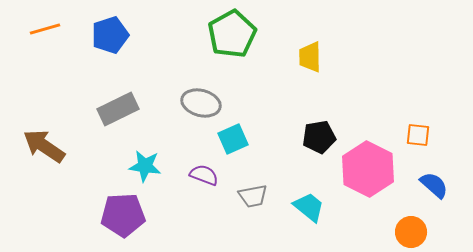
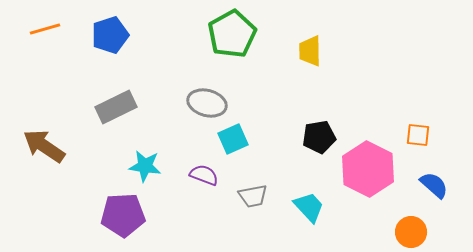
yellow trapezoid: moved 6 px up
gray ellipse: moved 6 px right
gray rectangle: moved 2 px left, 2 px up
cyan trapezoid: rotated 8 degrees clockwise
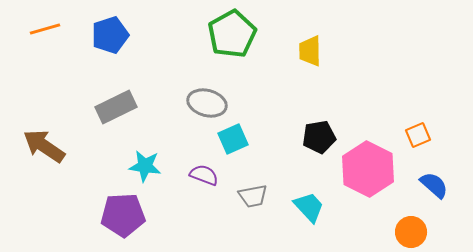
orange square: rotated 30 degrees counterclockwise
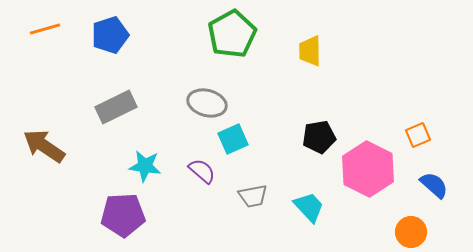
purple semicircle: moved 2 px left, 4 px up; rotated 20 degrees clockwise
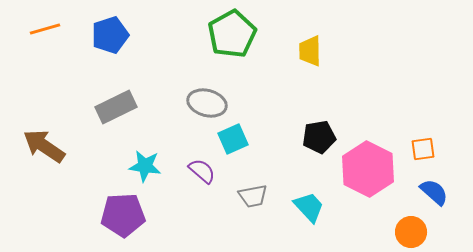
orange square: moved 5 px right, 14 px down; rotated 15 degrees clockwise
blue semicircle: moved 7 px down
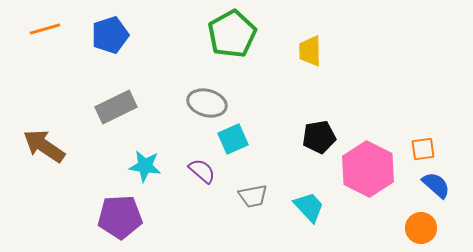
blue semicircle: moved 2 px right, 7 px up
purple pentagon: moved 3 px left, 2 px down
orange circle: moved 10 px right, 4 px up
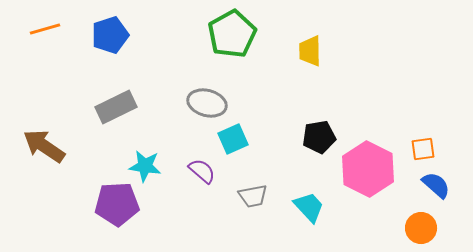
purple pentagon: moved 3 px left, 13 px up
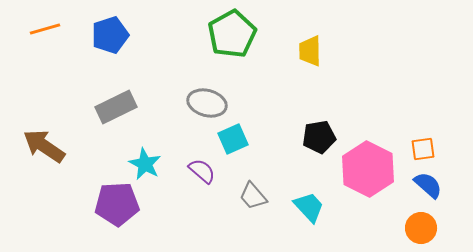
cyan star: moved 2 px up; rotated 20 degrees clockwise
blue semicircle: moved 8 px left
gray trapezoid: rotated 60 degrees clockwise
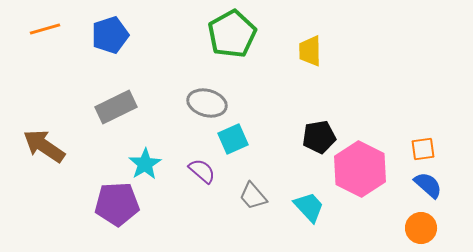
cyan star: rotated 12 degrees clockwise
pink hexagon: moved 8 px left
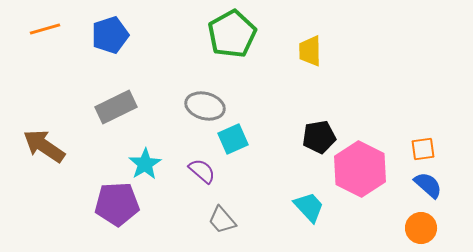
gray ellipse: moved 2 px left, 3 px down
gray trapezoid: moved 31 px left, 24 px down
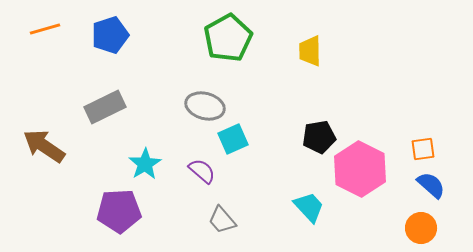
green pentagon: moved 4 px left, 4 px down
gray rectangle: moved 11 px left
blue semicircle: moved 3 px right
purple pentagon: moved 2 px right, 7 px down
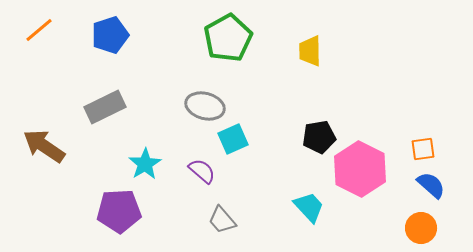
orange line: moved 6 px left, 1 px down; rotated 24 degrees counterclockwise
